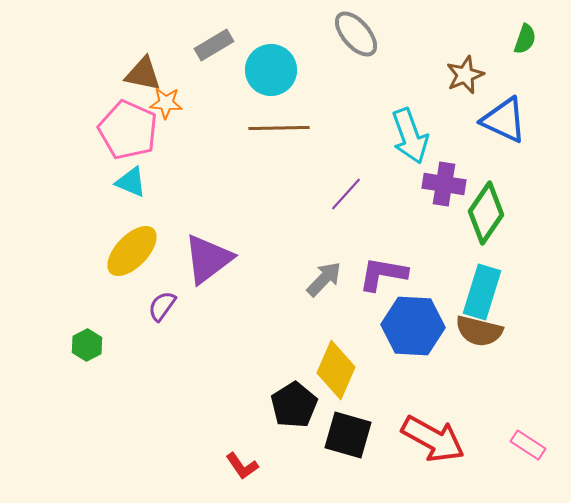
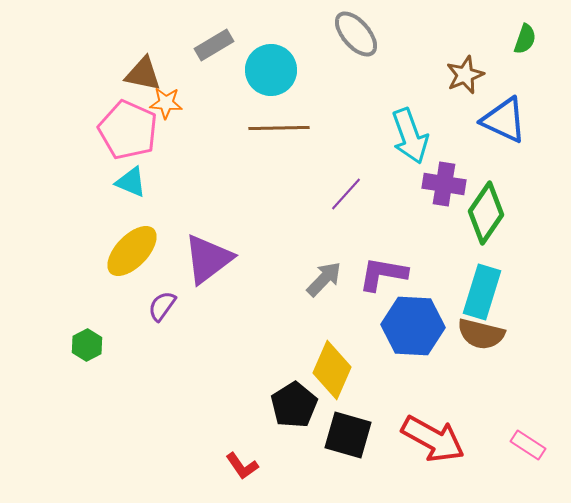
brown semicircle: moved 2 px right, 3 px down
yellow diamond: moved 4 px left
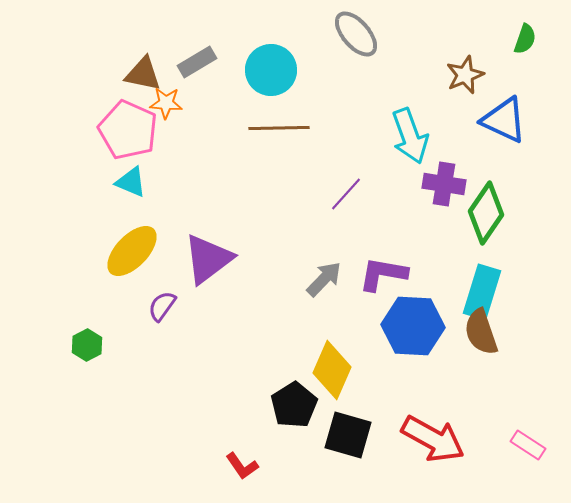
gray rectangle: moved 17 px left, 17 px down
brown semicircle: moved 2 px up; rotated 57 degrees clockwise
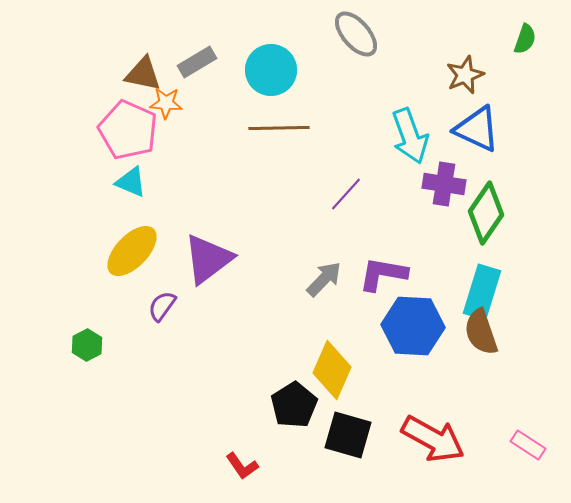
blue triangle: moved 27 px left, 9 px down
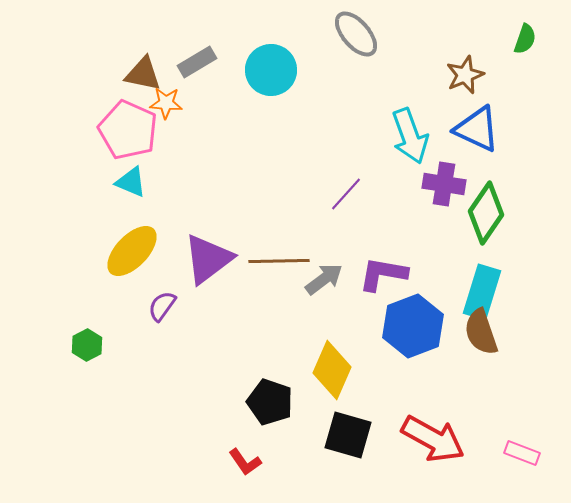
brown line: moved 133 px down
gray arrow: rotated 9 degrees clockwise
blue hexagon: rotated 24 degrees counterclockwise
black pentagon: moved 24 px left, 3 px up; rotated 21 degrees counterclockwise
pink rectangle: moved 6 px left, 8 px down; rotated 12 degrees counterclockwise
red L-shape: moved 3 px right, 4 px up
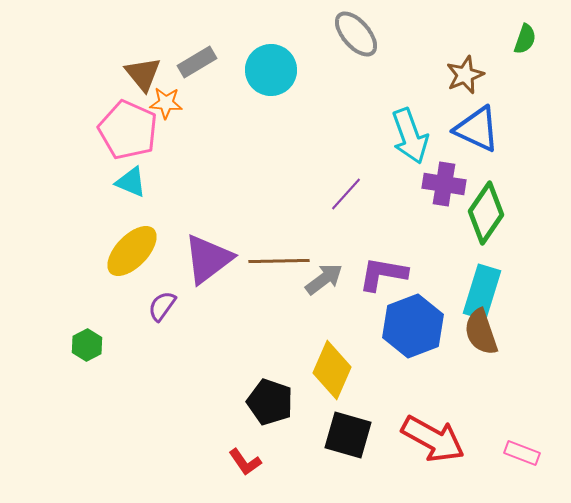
brown triangle: rotated 39 degrees clockwise
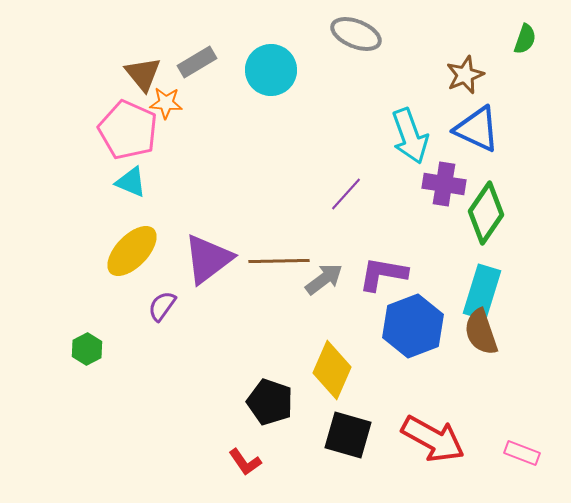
gray ellipse: rotated 27 degrees counterclockwise
green hexagon: moved 4 px down
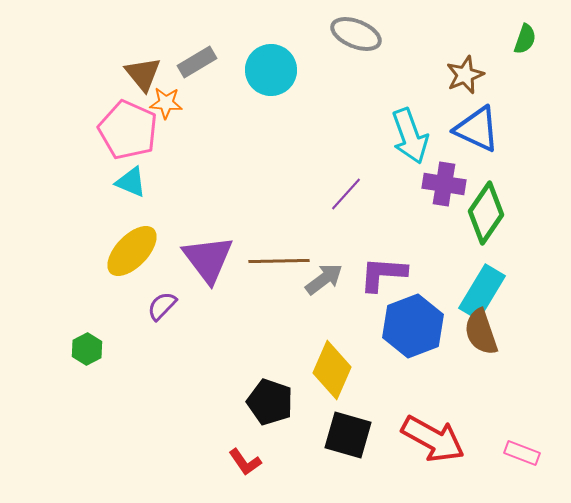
purple triangle: rotated 30 degrees counterclockwise
purple L-shape: rotated 6 degrees counterclockwise
cyan rectangle: rotated 14 degrees clockwise
purple semicircle: rotated 8 degrees clockwise
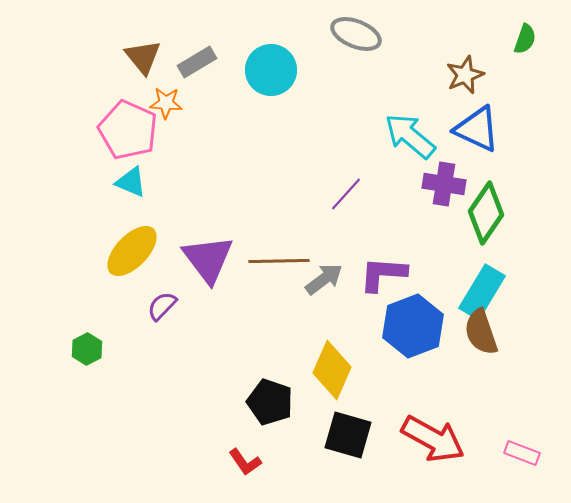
brown triangle: moved 17 px up
cyan arrow: rotated 150 degrees clockwise
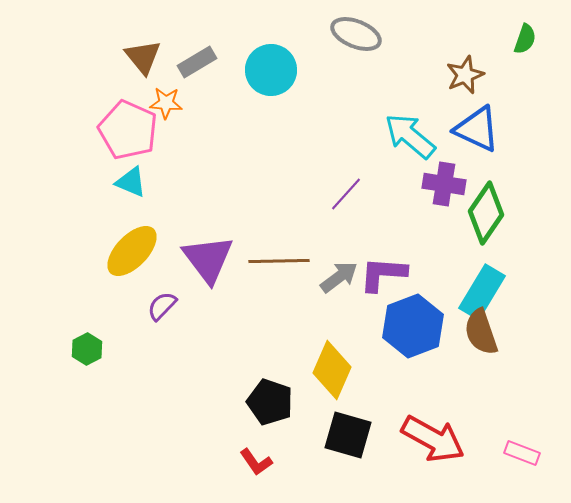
gray arrow: moved 15 px right, 2 px up
red L-shape: moved 11 px right
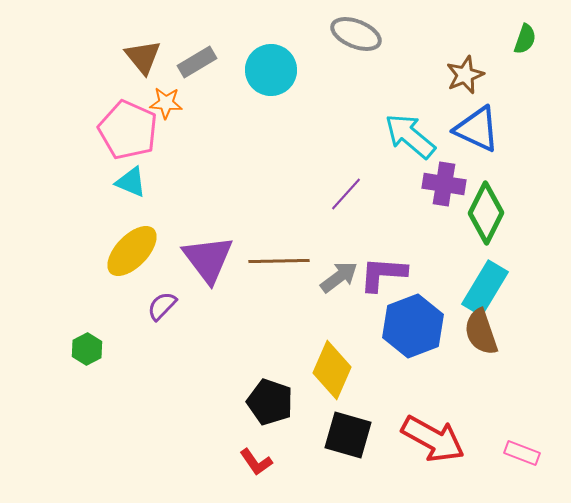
green diamond: rotated 8 degrees counterclockwise
cyan rectangle: moved 3 px right, 4 px up
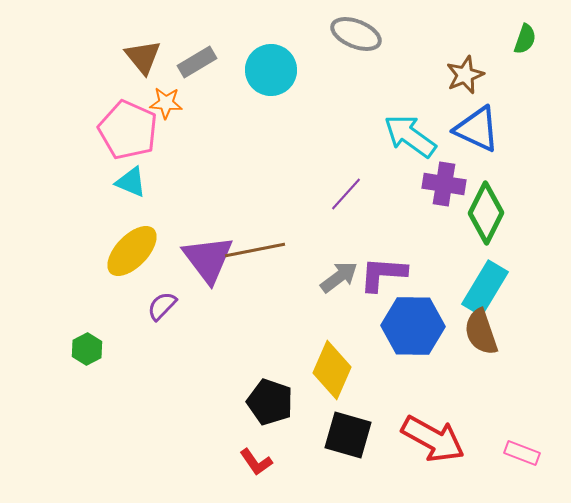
cyan arrow: rotated 4 degrees counterclockwise
brown line: moved 24 px left, 11 px up; rotated 10 degrees counterclockwise
blue hexagon: rotated 22 degrees clockwise
